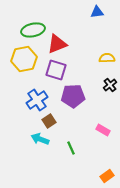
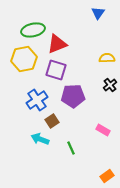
blue triangle: moved 1 px right, 1 px down; rotated 48 degrees counterclockwise
brown square: moved 3 px right
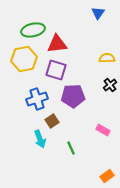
red triangle: rotated 15 degrees clockwise
blue cross: moved 1 px up; rotated 15 degrees clockwise
cyan arrow: rotated 132 degrees counterclockwise
